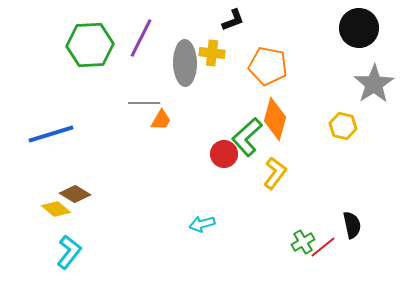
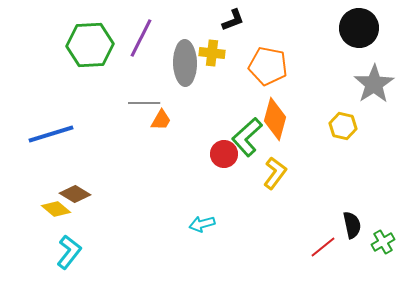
green cross: moved 80 px right
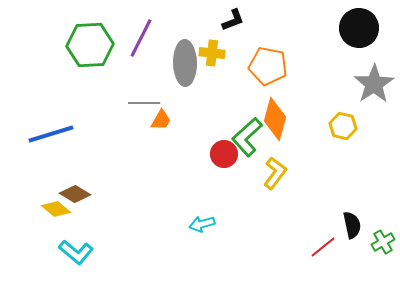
cyan L-shape: moved 7 px right; rotated 92 degrees clockwise
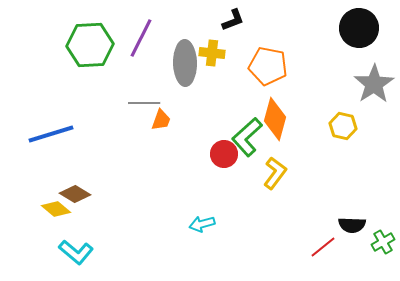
orange trapezoid: rotated 10 degrees counterclockwise
black semicircle: rotated 104 degrees clockwise
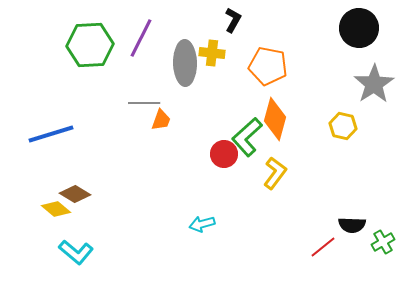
black L-shape: rotated 40 degrees counterclockwise
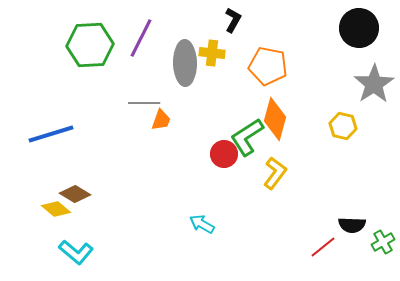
green L-shape: rotated 9 degrees clockwise
cyan arrow: rotated 45 degrees clockwise
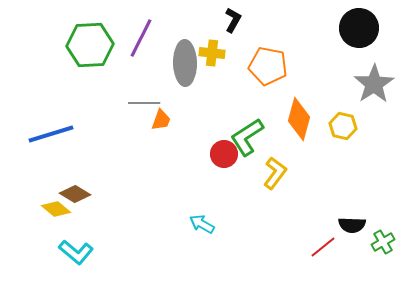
orange diamond: moved 24 px right
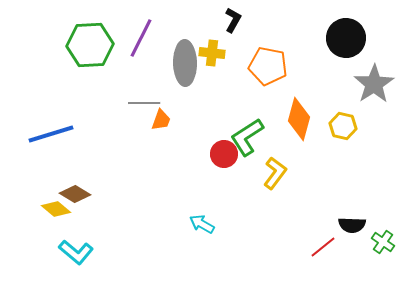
black circle: moved 13 px left, 10 px down
green cross: rotated 25 degrees counterclockwise
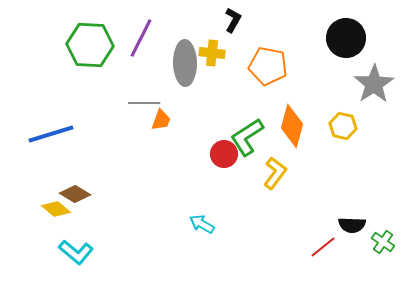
green hexagon: rotated 6 degrees clockwise
orange diamond: moved 7 px left, 7 px down
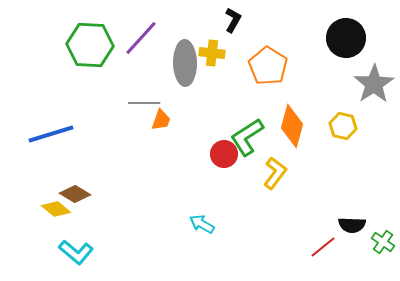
purple line: rotated 15 degrees clockwise
orange pentagon: rotated 21 degrees clockwise
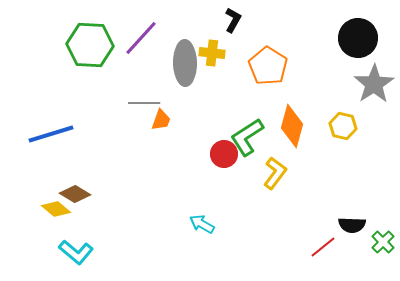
black circle: moved 12 px right
green cross: rotated 10 degrees clockwise
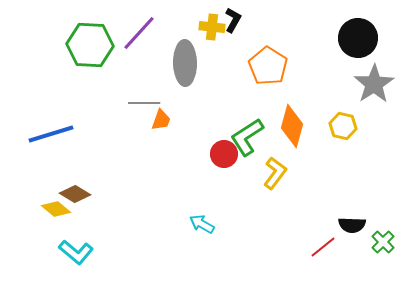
purple line: moved 2 px left, 5 px up
yellow cross: moved 26 px up
